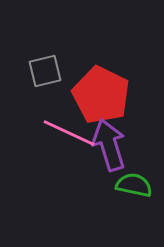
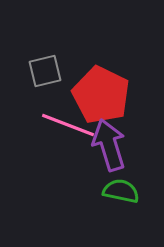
pink line: moved 1 px left, 8 px up; rotated 4 degrees counterclockwise
green semicircle: moved 13 px left, 6 px down
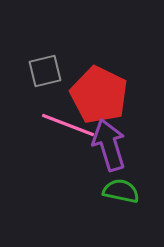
red pentagon: moved 2 px left
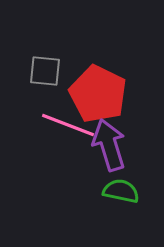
gray square: rotated 20 degrees clockwise
red pentagon: moved 1 px left, 1 px up
